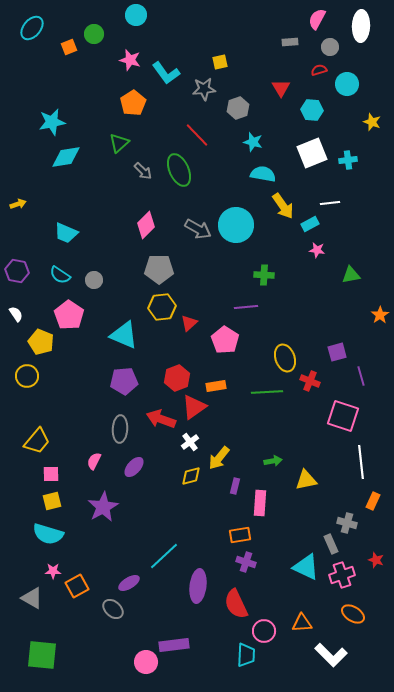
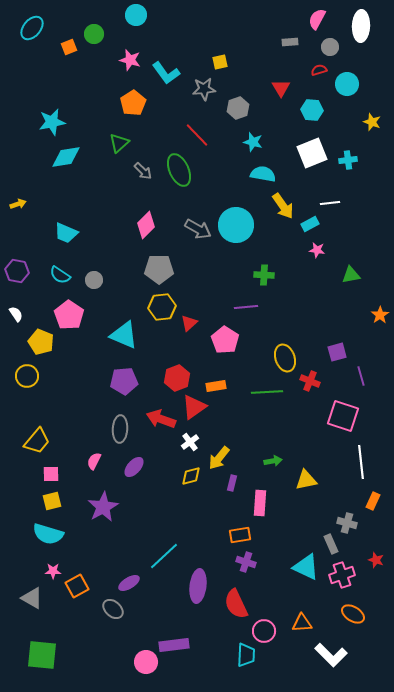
purple rectangle at (235, 486): moved 3 px left, 3 px up
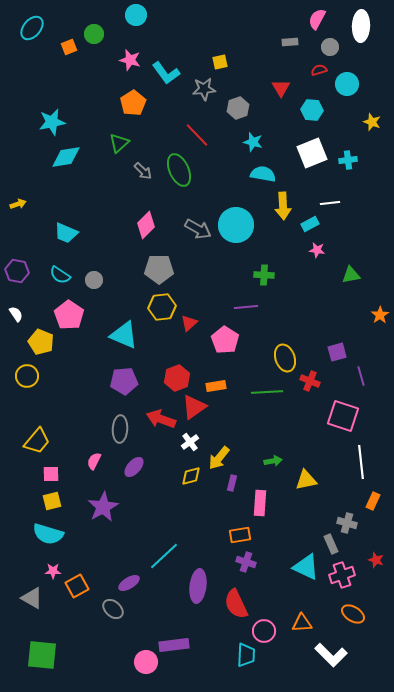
yellow arrow at (283, 206): rotated 32 degrees clockwise
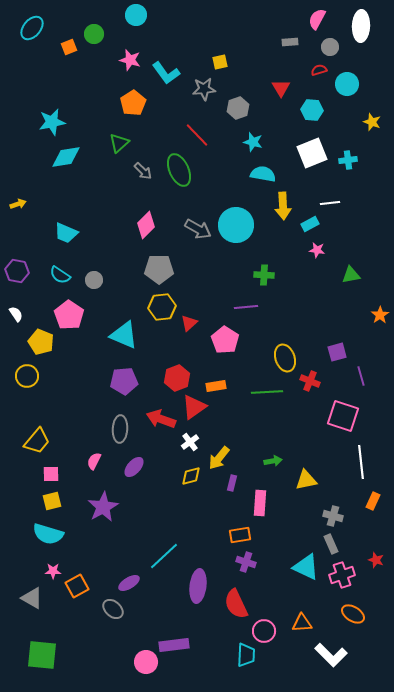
gray cross at (347, 523): moved 14 px left, 7 px up
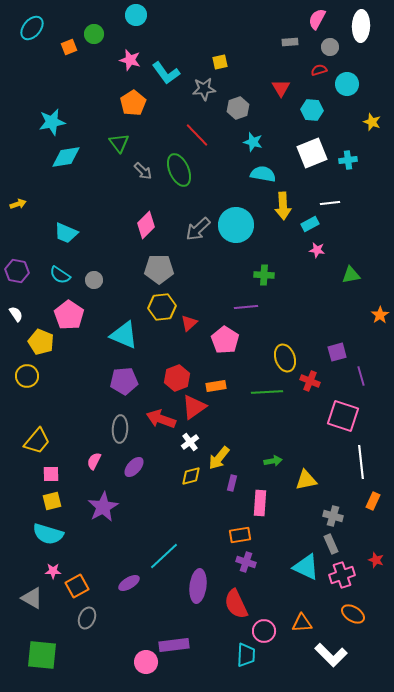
green triangle at (119, 143): rotated 25 degrees counterclockwise
gray arrow at (198, 229): rotated 108 degrees clockwise
gray ellipse at (113, 609): moved 26 px left, 9 px down; rotated 70 degrees clockwise
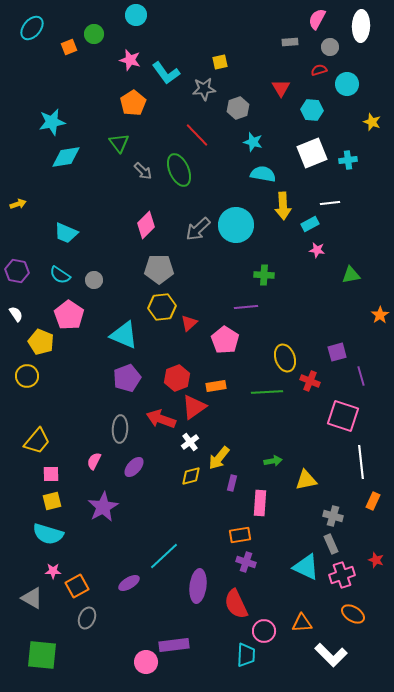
purple pentagon at (124, 381): moved 3 px right, 3 px up; rotated 16 degrees counterclockwise
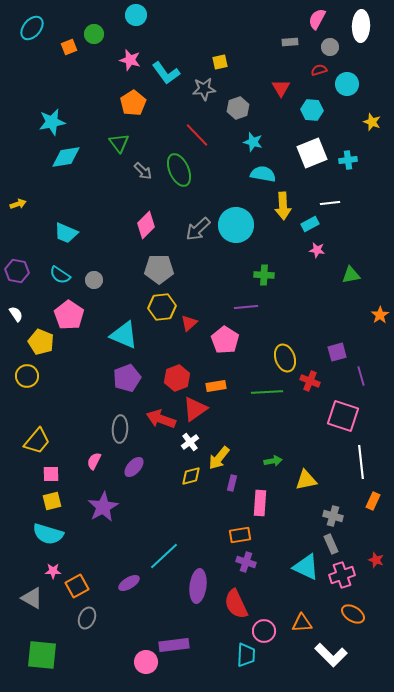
red triangle at (194, 407): moved 1 px right, 2 px down
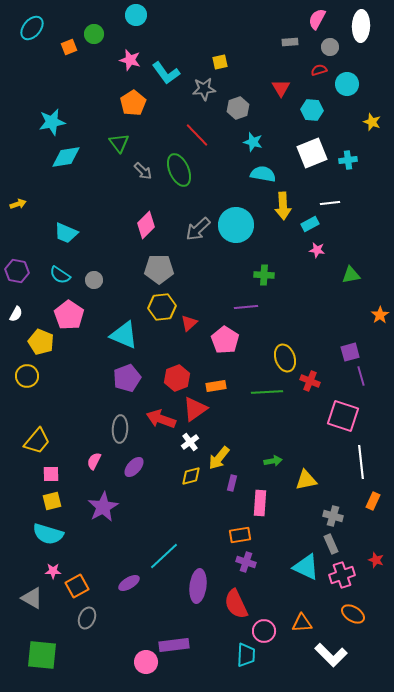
white semicircle at (16, 314): rotated 63 degrees clockwise
purple square at (337, 352): moved 13 px right
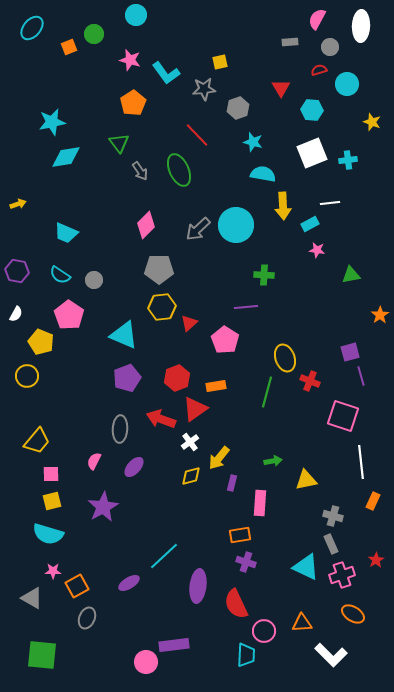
gray arrow at (143, 171): moved 3 px left; rotated 12 degrees clockwise
green line at (267, 392): rotated 72 degrees counterclockwise
red star at (376, 560): rotated 21 degrees clockwise
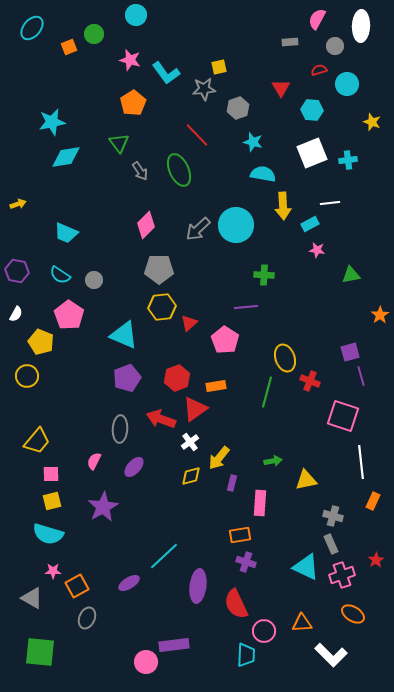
gray circle at (330, 47): moved 5 px right, 1 px up
yellow square at (220, 62): moved 1 px left, 5 px down
green square at (42, 655): moved 2 px left, 3 px up
